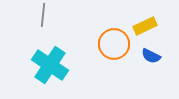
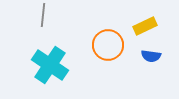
orange circle: moved 6 px left, 1 px down
blue semicircle: rotated 18 degrees counterclockwise
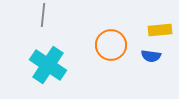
yellow rectangle: moved 15 px right, 4 px down; rotated 20 degrees clockwise
orange circle: moved 3 px right
cyan cross: moved 2 px left
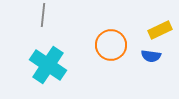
yellow rectangle: rotated 20 degrees counterclockwise
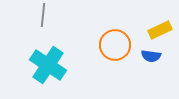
orange circle: moved 4 px right
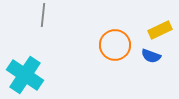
blue semicircle: rotated 12 degrees clockwise
cyan cross: moved 23 px left, 10 px down
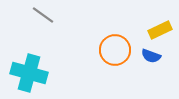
gray line: rotated 60 degrees counterclockwise
orange circle: moved 5 px down
cyan cross: moved 4 px right, 2 px up; rotated 18 degrees counterclockwise
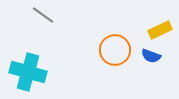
cyan cross: moved 1 px left, 1 px up
